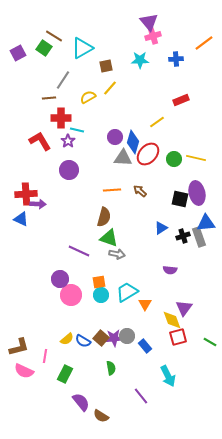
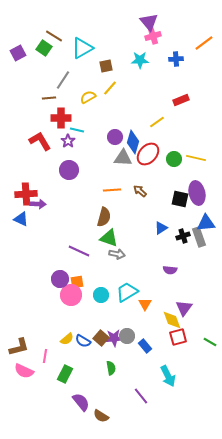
orange square at (99, 282): moved 22 px left
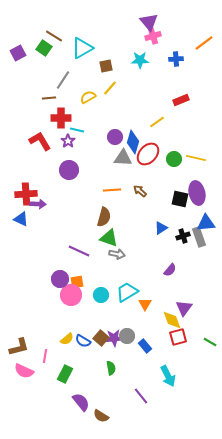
purple semicircle at (170, 270): rotated 56 degrees counterclockwise
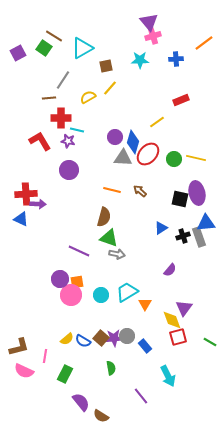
purple star at (68, 141): rotated 24 degrees counterclockwise
orange line at (112, 190): rotated 18 degrees clockwise
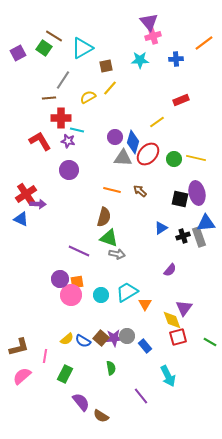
red cross at (26, 194): rotated 30 degrees counterclockwise
pink semicircle at (24, 371): moved 2 px left, 5 px down; rotated 114 degrees clockwise
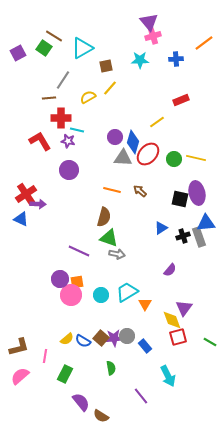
pink semicircle at (22, 376): moved 2 px left
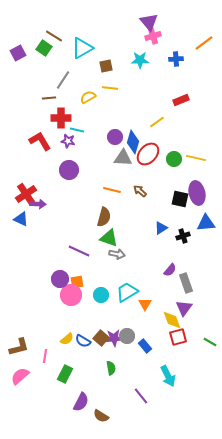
yellow line at (110, 88): rotated 56 degrees clockwise
gray rectangle at (199, 237): moved 13 px left, 46 px down
purple semicircle at (81, 402): rotated 66 degrees clockwise
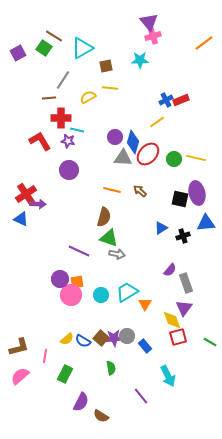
blue cross at (176, 59): moved 10 px left, 41 px down; rotated 24 degrees counterclockwise
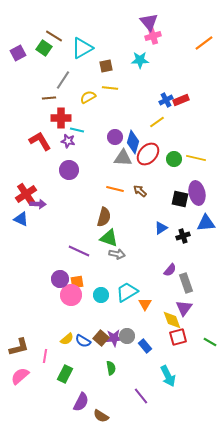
orange line at (112, 190): moved 3 px right, 1 px up
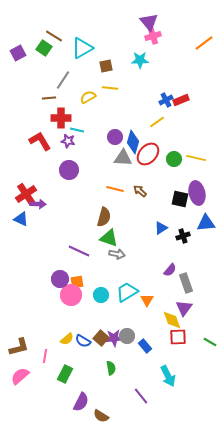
orange triangle at (145, 304): moved 2 px right, 4 px up
red square at (178, 337): rotated 12 degrees clockwise
